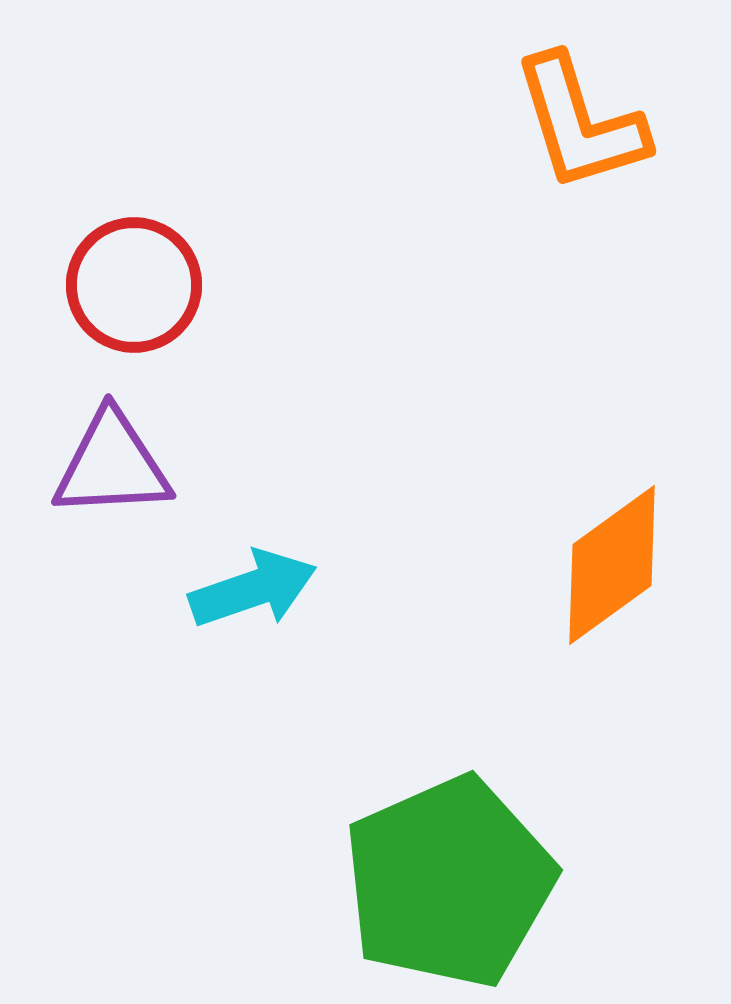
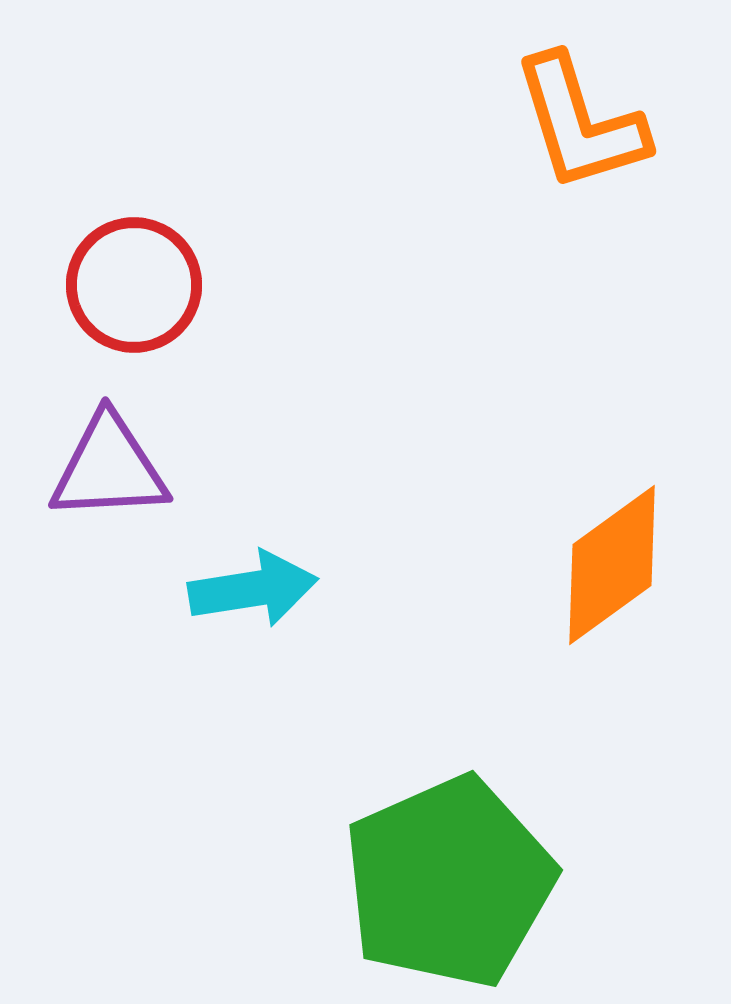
purple triangle: moved 3 px left, 3 px down
cyan arrow: rotated 10 degrees clockwise
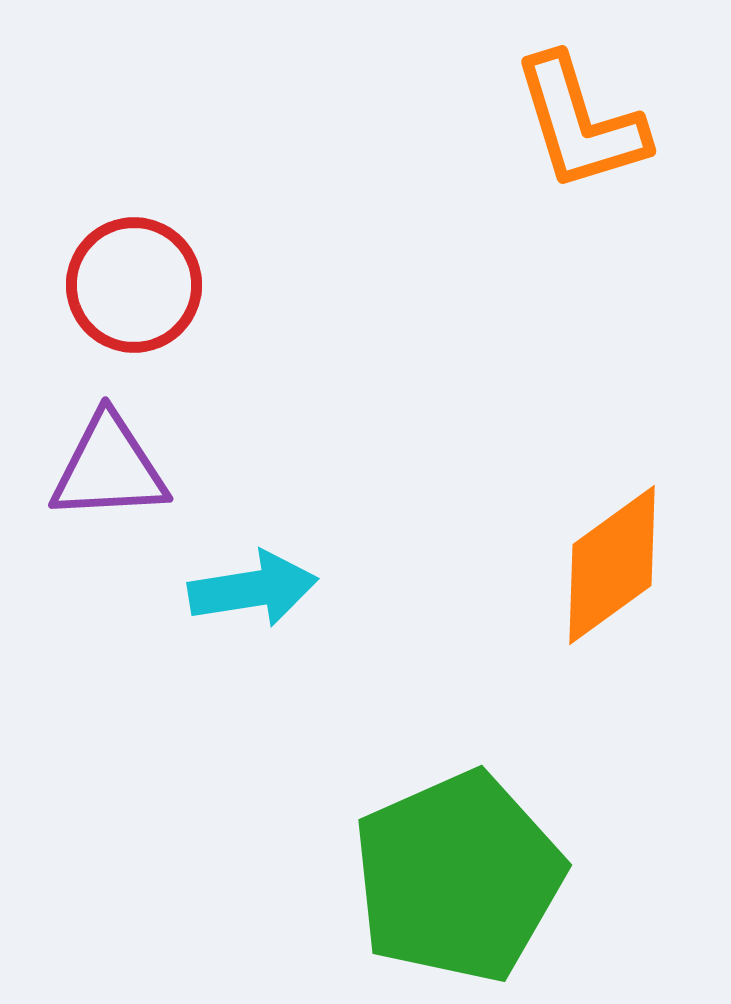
green pentagon: moved 9 px right, 5 px up
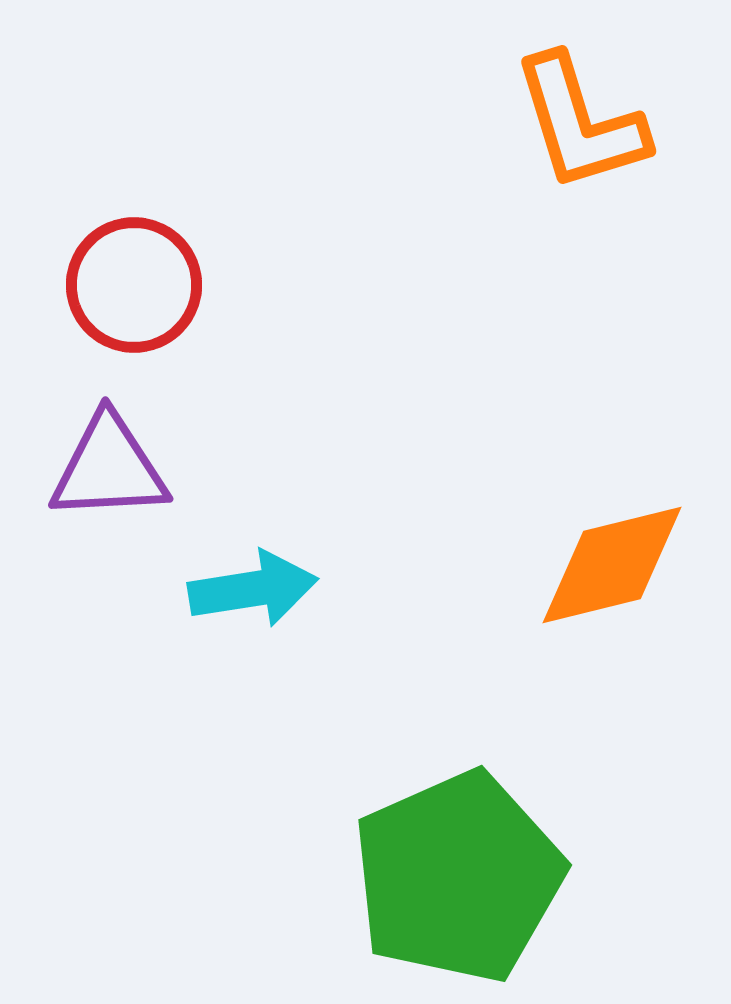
orange diamond: rotated 22 degrees clockwise
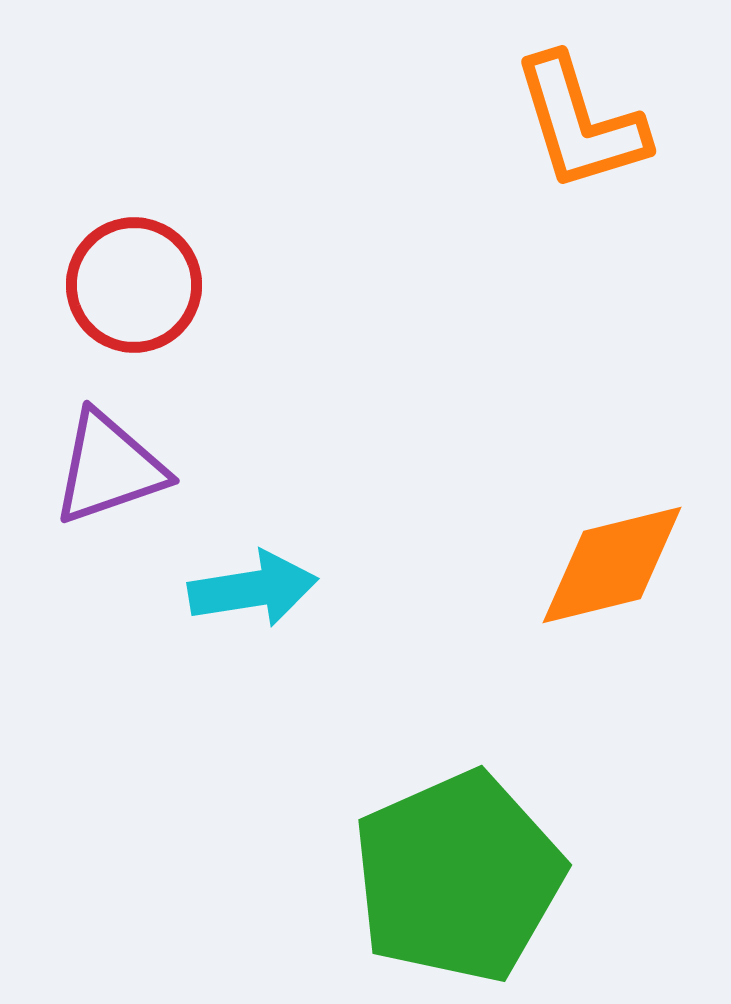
purple triangle: rotated 16 degrees counterclockwise
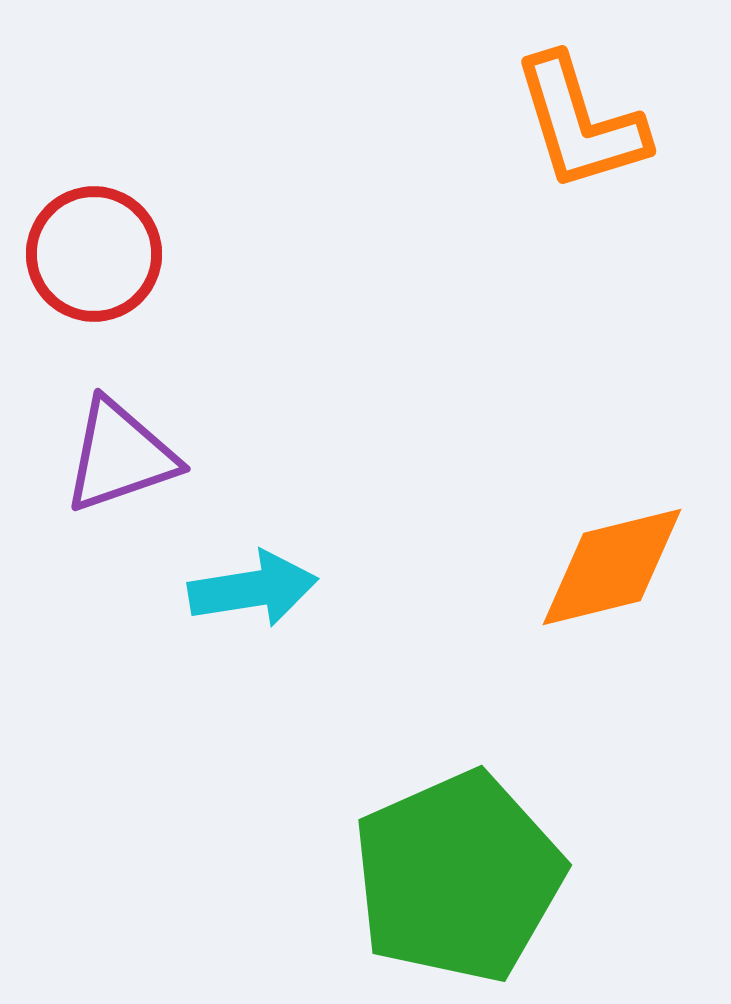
red circle: moved 40 px left, 31 px up
purple triangle: moved 11 px right, 12 px up
orange diamond: moved 2 px down
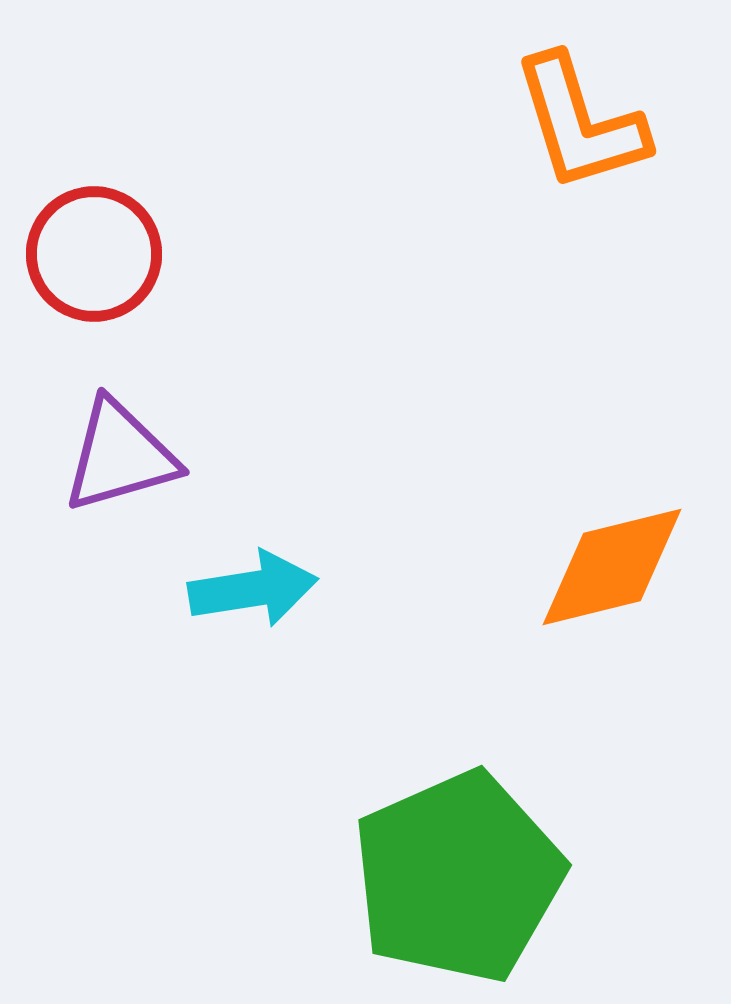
purple triangle: rotated 3 degrees clockwise
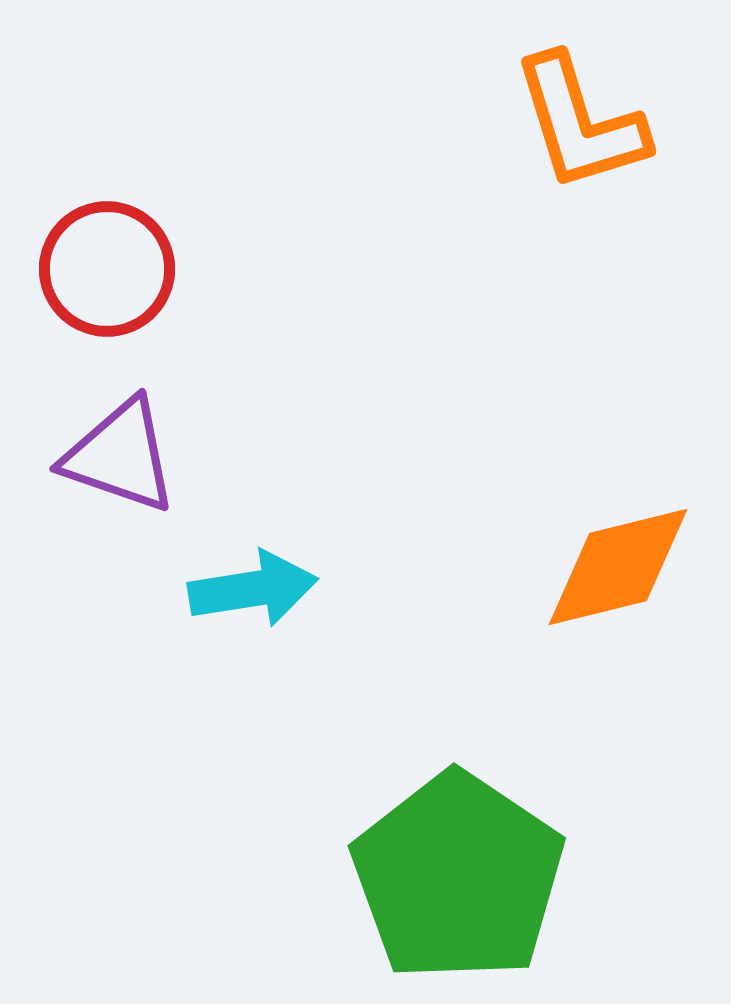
red circle: moved 13 px right, 15 px down
purple triangle: rotated 35 degrees clockwise
orange diamond: moved 6 px right
green pentagon: rotated 14 degrees counterclockwise
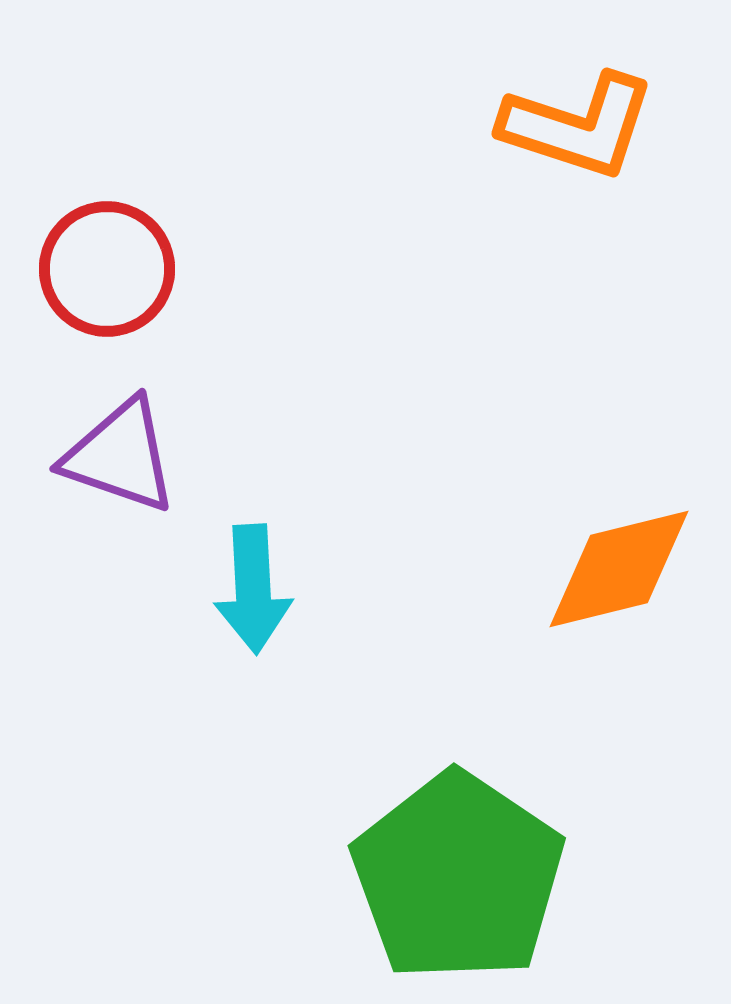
orange L-shape: moved 2 px left, 3 px down; rotated 55 degrees counterclockwise
orange diamond: moved 1 px right, 2 px down
cyan arrow: rotated 96 degrees clockwise
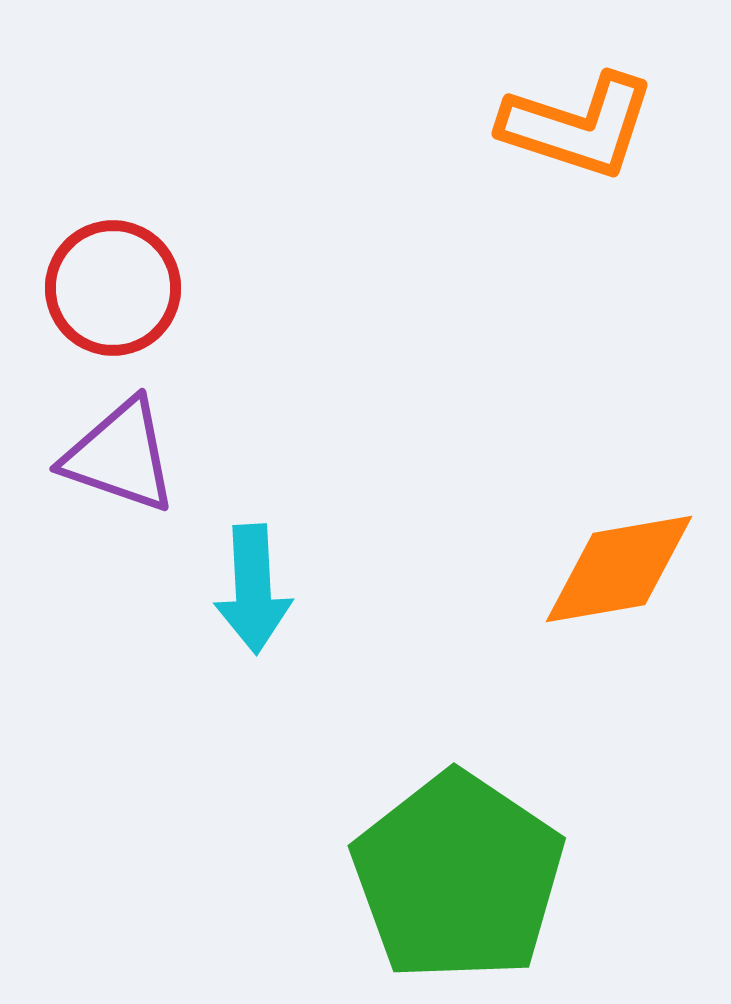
red circle: moved 6 px right, 19 px down
orange diamond: rotated 4 degrees clockwise
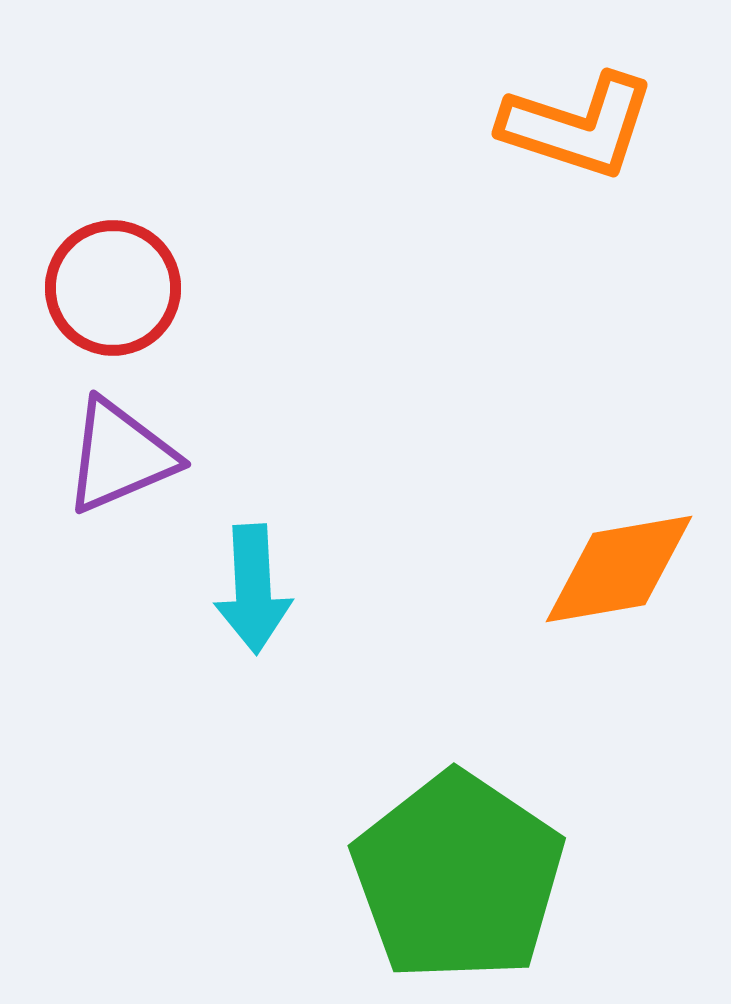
purple triangle: rotated 42 degrees counterclockwise
